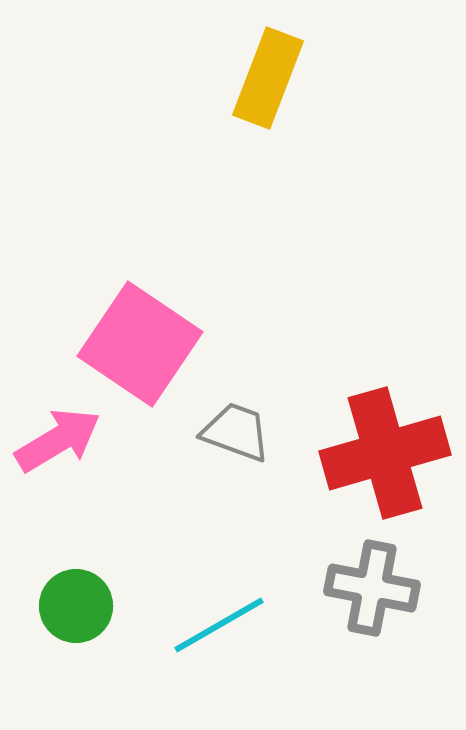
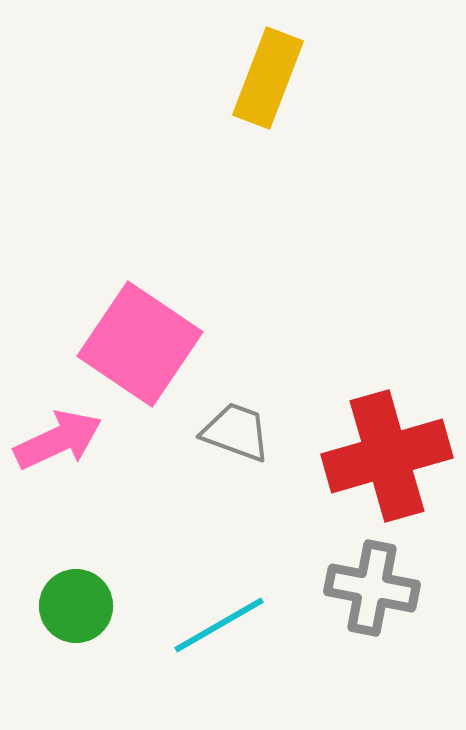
pink arrow: rotated 6 degrees clockwise
red cross: moved 2 px right, 3 px down
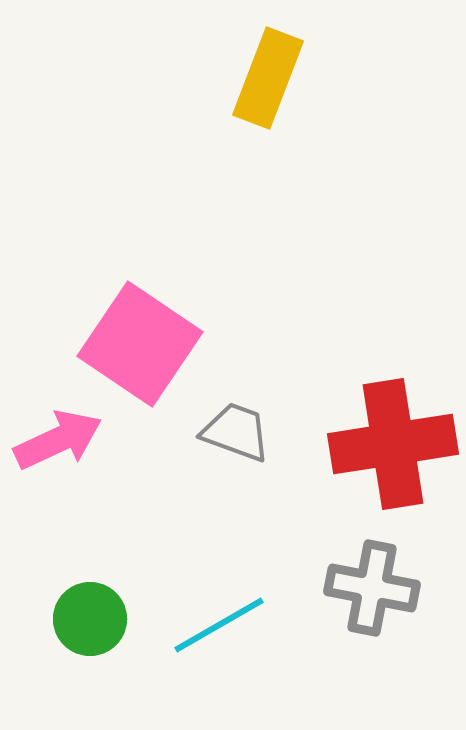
red cross: moved 6 px right, 12 px up; rotated 7 degrees clockwise
green circle: moved 14 px right, 13 px down
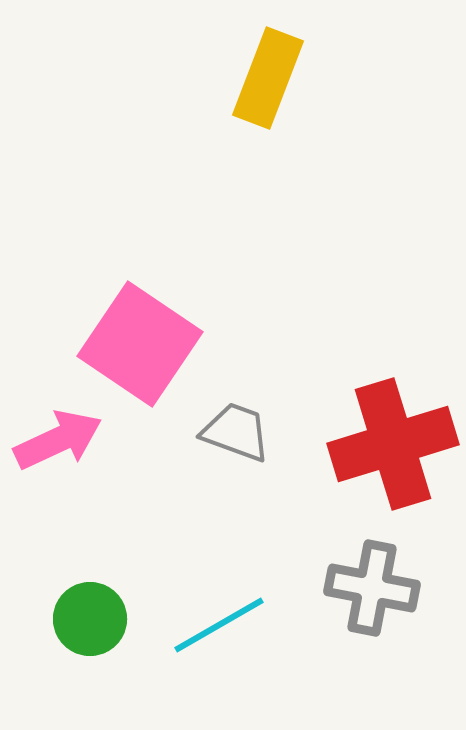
red cross: rotated 8 degrees counterclockwise
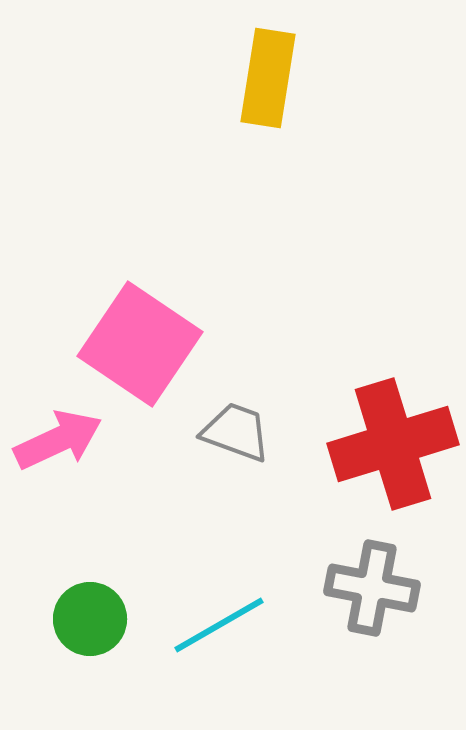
yellow rectangle: rotated 12 degrees counterclockwise
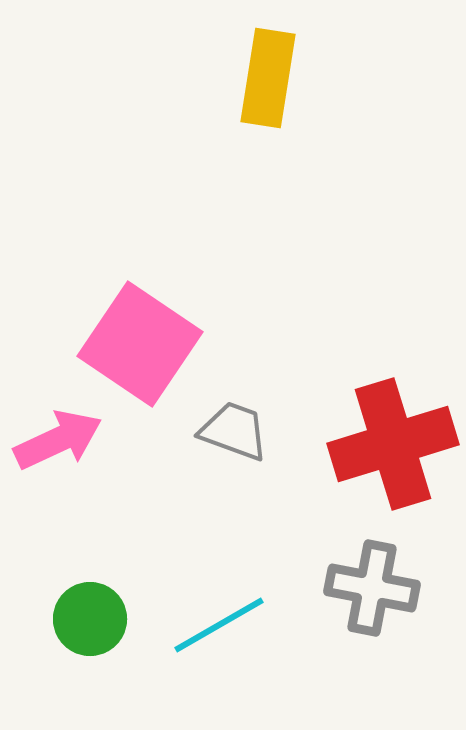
gray trapezoid: moved 2 px left, 1 px up
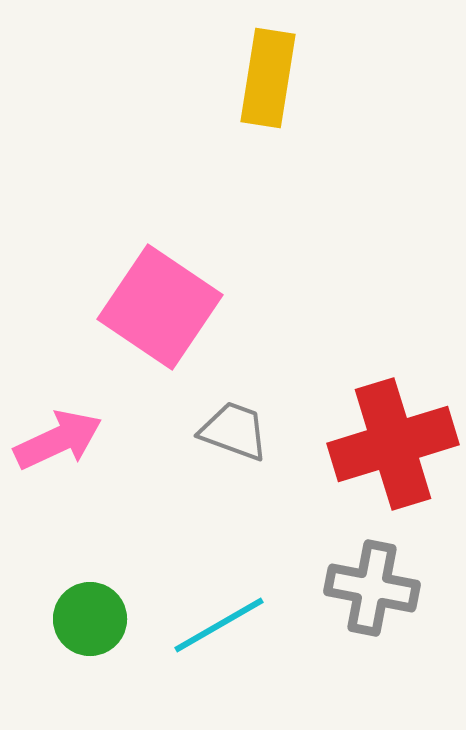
pink square: moved 20 px right, 37 px up
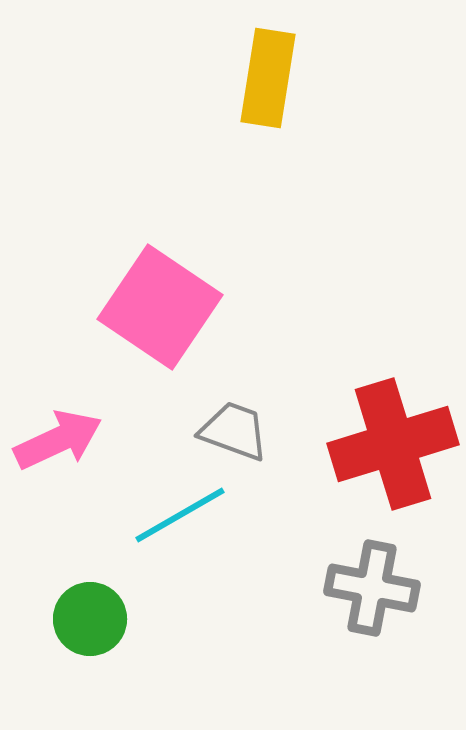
cyan line: moved 39 px left, 110 px up
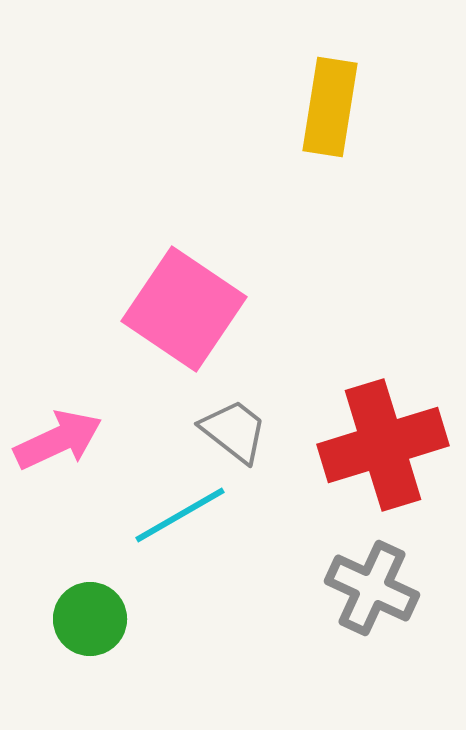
yellow rectangle: moved 62 px right, 29 px down
pink square: moved 24 px right, 2 px down
gray trapezoid: rotated 18 degrees clockwise
red cross: moved 10 px left, 1 px down
gray cross: rotated 14 degrees clockwise
